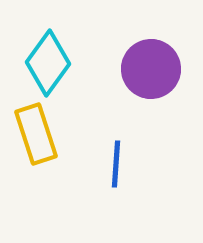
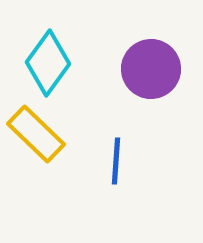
yellow rectangle: rotated 28 degrees counterclockwise
blue line: moved 3 px up
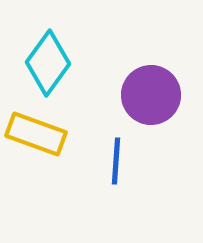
purple circle: moved 26 px down
yellow rectangle: rotated 24 degrees counterclockwise
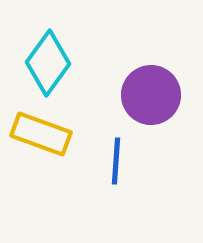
yellow rectangle: moved 5 px right
